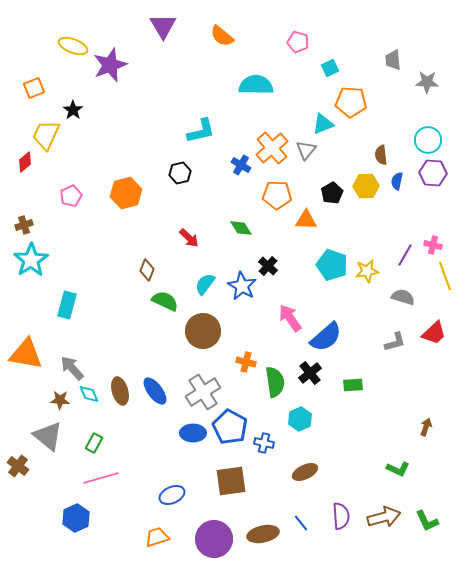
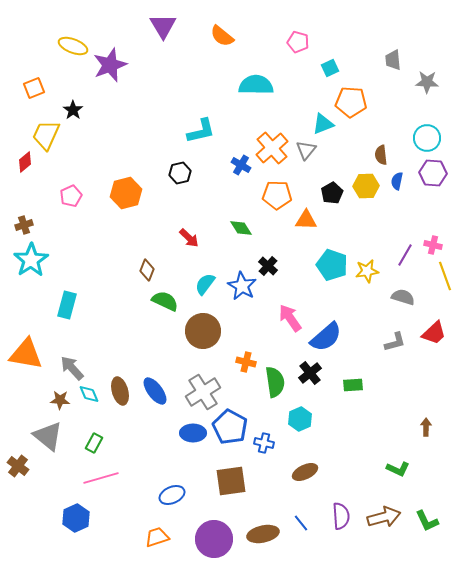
cyan circle at (428, 140): moved 1 px left, 2 px up
brown arrow at (426, 427): rotated 18 degrees counterclockwise
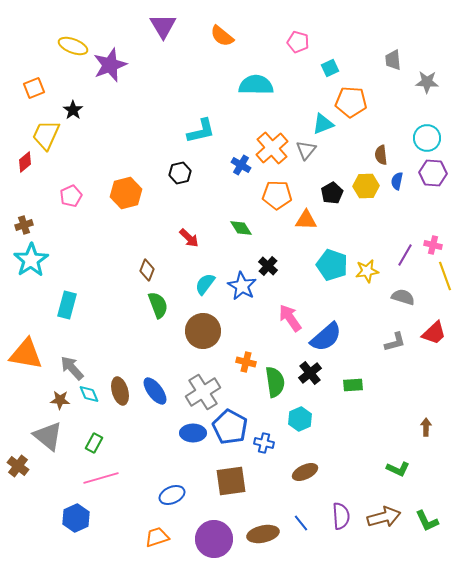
green semicircle at (165, 301): moved 7 px left, 4 px down; rotated 44 degrees clockwise
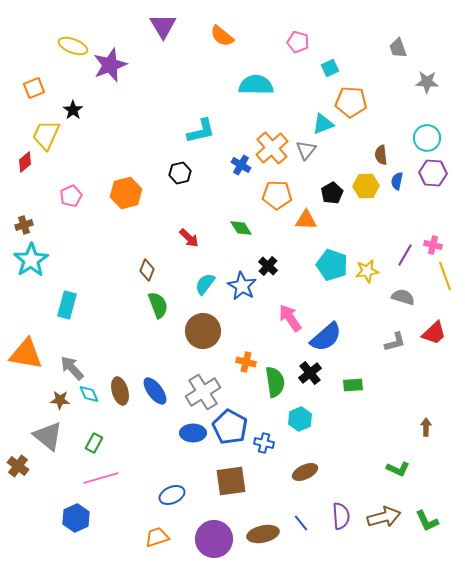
gray trapezoid at (393, 60): moved 5 px right, 12 px up; rotated 15 degrees counterclockwise
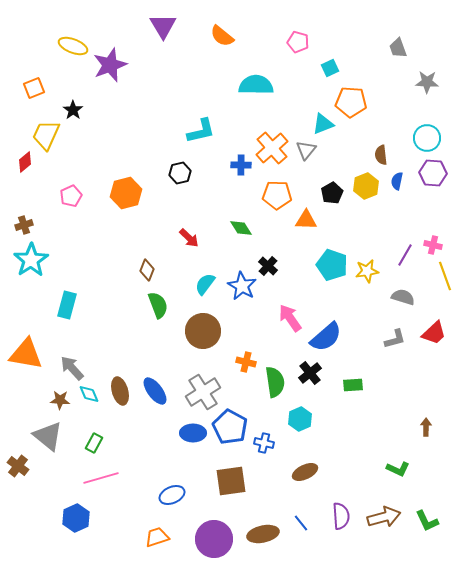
blue cross at (241, 165): rotated 30 degrees counterclockwise
yellow hexagon at (366, 186): rotated 20 degrees counterclockwise
gray L-shape at (395, 342): moved 3 px up
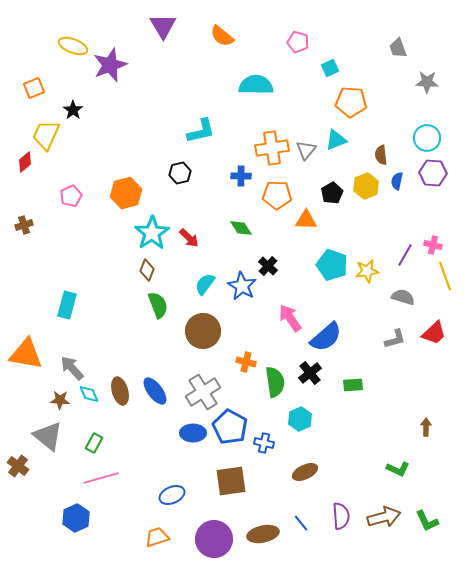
cyan triangle at (323, 124): moved 13 px right, 16 px down
orange cross at (272, 148): rotated 32 degrees clockwise
blue cross at (241, 165): moved 11 px down
cyan star at (31, 260): moved 121 px right, 27 px up
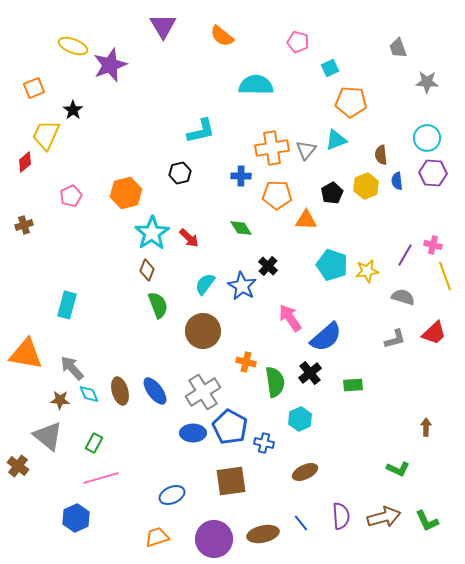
blue semicircle at (397, 181): rotated 18 degrees counterclockwise
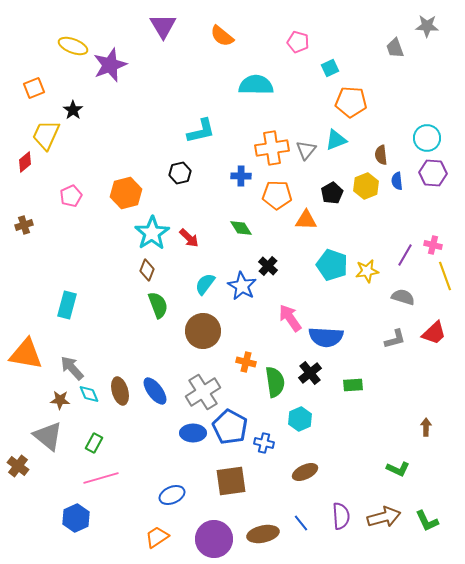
gray trapezoid at (398, 48): moved 3 px left
gray star at (427, 82): moved 56 px up
blue semicircle at (326, 337): rotated 44 degrees clockwise
orange trapezoid at (157, 537): rotated 15 degrees counterclockwise
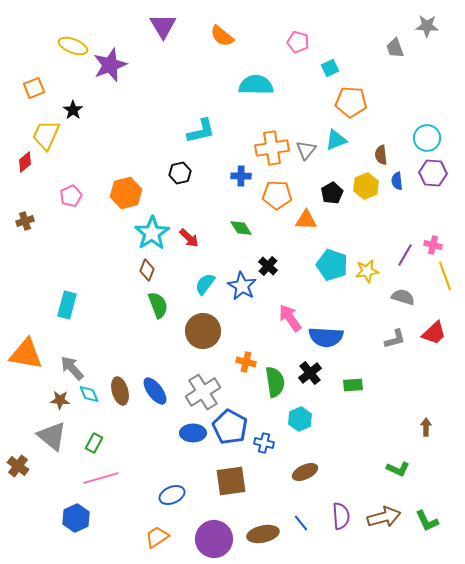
brown cross at (24, 225): moved 1 px right, 4 px up
gray triangle at (48, 436): moved 4 px right
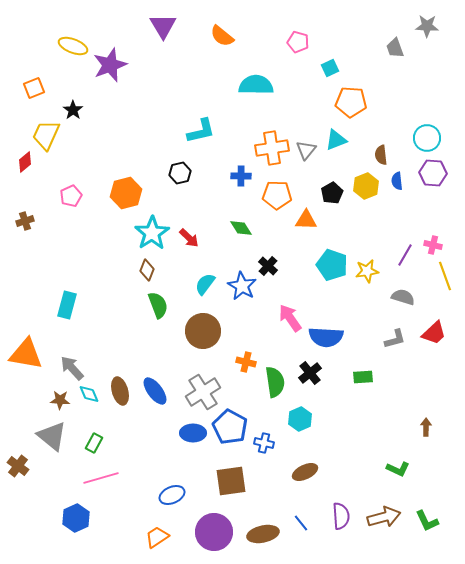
green rectangle at (353, 385): moved 10 px right, 8 px up
purple circle at (214, 539): moved 7 px up
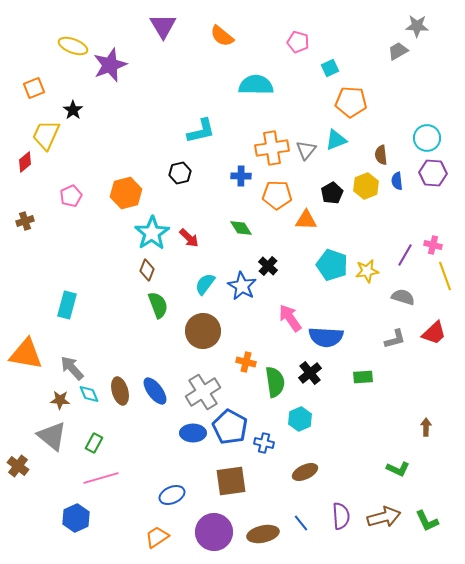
gray star at (427, 26): moved 10 px left
gray trapezoid at (395, 48): moved 3 px right, 3 px down; rotated 80 degrees clockwise
